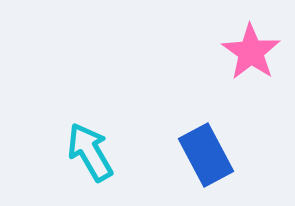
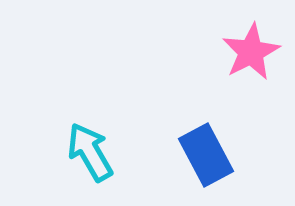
pink star: rotated 10 degrees clockwise
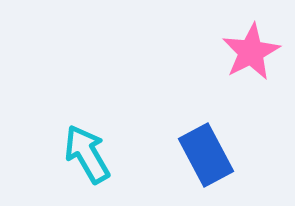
cyan arrow: moved 3 px left, 2 px down
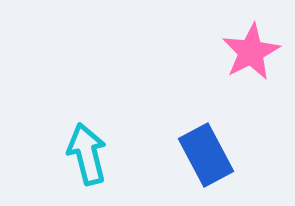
cyan arrow: rotated 16 degrees clockwise
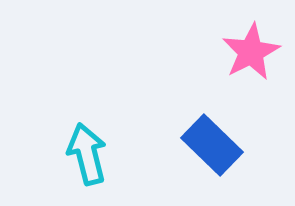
blue rectangle: moved 6 px right, 10 px up; rotated 18 degrees counterclockwise
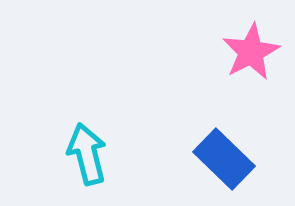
blue rectangle: moved 12 px right, 14 px down
